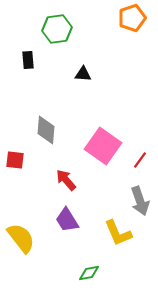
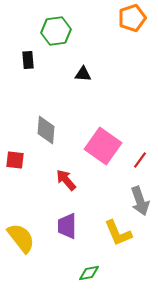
green hexagon: moved 1 px left, 2 px down
purple trapezoid: moved 6 px down; rotated 32 degrees clockwise
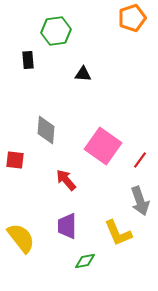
green diamond: moved 4 px left, 12 px up
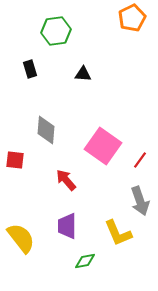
orange pentagon: rotated 8 degrees counterclockwise
black rectangle: moved 2 px right, 9 px down; rotated 12 degrees counterclockwise
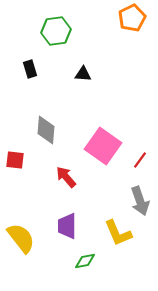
red arrow: moved 3 px up
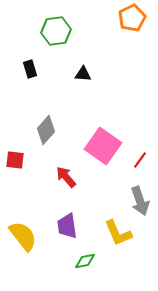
gray diamond: rotated 36 degrees clockwise
purple trapezoid: rotated 8 degrees counterclockwise
yellow semicircle: moved 2 px right, 2 px up
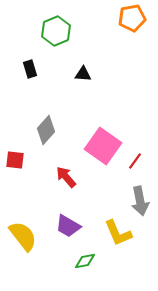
orange pentagon: rotated 16 degrees clockwise
green hexagon: rotated 16 degrees counterclockwise
red line: moved 5 px left, 1 px down
gray arrow: rotated 8 degrees clockwise
purple trapezoid: moved 1 px right; rotated 52 degrees counterclockwise
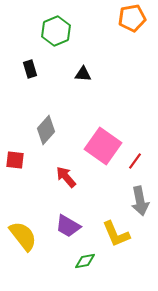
yellow L-shape: moved 2 px left, 1 px down
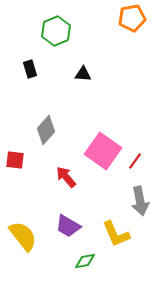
pink square: moved 5 px down
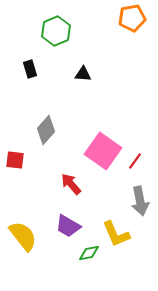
red arrow: moved 5 px right, 7 px down
green diamond: moved 4 px right, 8 px up
